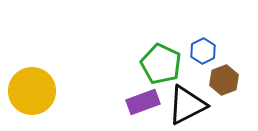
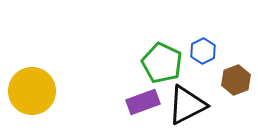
green pentagon: moved 1 px right, 1 px up
brown hexagon: moved 12 px right
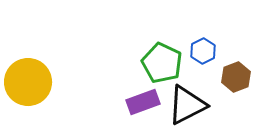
brown hexagon: moved 3 px up
yellow circle: moved 4 px left, 9 px up
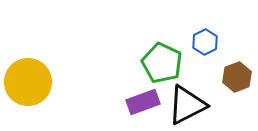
blue hexagon: moved 2 px right, 9 px up
brown hexagon: moved 1 px right
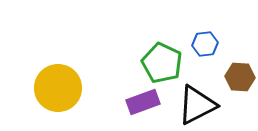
blue hexagon: moved 2 px down; rotated 20 degrees clockwise
brown hexagon: moved 3 px right; rotated 24 degrees clockwise
yellow circle: moved 30 px right, 6 px down
black triangle: moved 10 px right
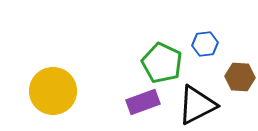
yellow circle: moved 5 px left, 3 px down
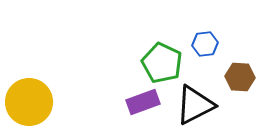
yellow circle: moved 24 px left, 11 px down
black triangle: moved 2 px left
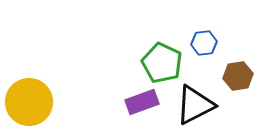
blue hexagon: moved 1 px left, 1 px up
brown hexagon: moved 2 px left, 1 px up; rotated 12 degrees counterclockwise
purple rectangle: moved 1 px left
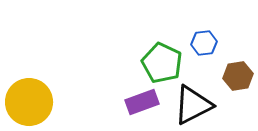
black triangle: moved 2 px left
